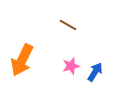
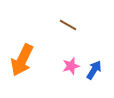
blue arrow: moved 1 px left, 2 px up
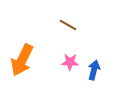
pink star: moved 1 px left, 4 px up; rotated 18 degrees clockwise
blue arrow: rotated 18 degrees counterclockwise
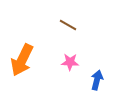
blue arrow: moved 3 px right, 10 px down
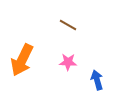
pink star: moved 2 px left
blue arrow: rotated 30 degrees counterclockwise
